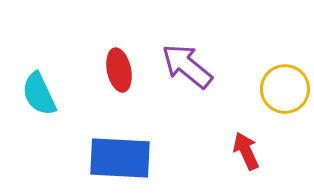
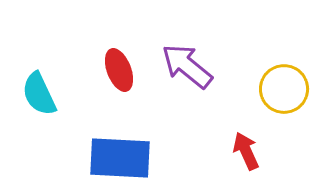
red ellipse: rotated 9 degrees counterclockwise
yellow circle: moved 1 px left
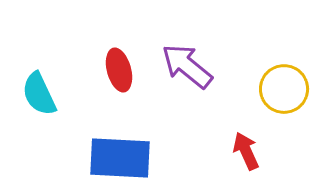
red ellipse: rotated 6 degrees clockwise
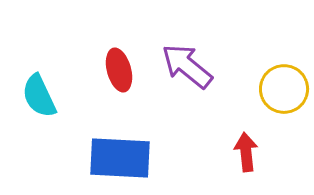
cyan semicircle: moved 2 px down
red arrow: moved 1 px down; rotated 18 degrees clockwise
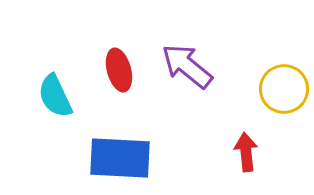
cyan semicircle: moved 16 px right
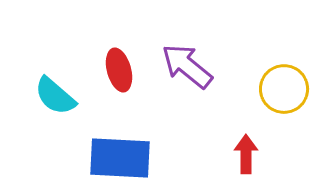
cyan semicircle: rotated 24 degrees counterclockwise
red arrow: moved 2 px down; rotated 6 degrees clockwise
